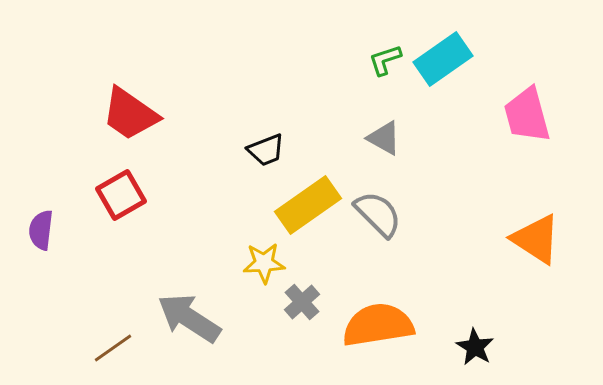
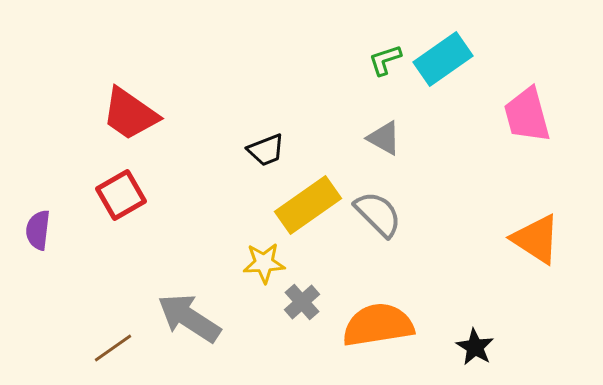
purple semicircle: moved 3 px left
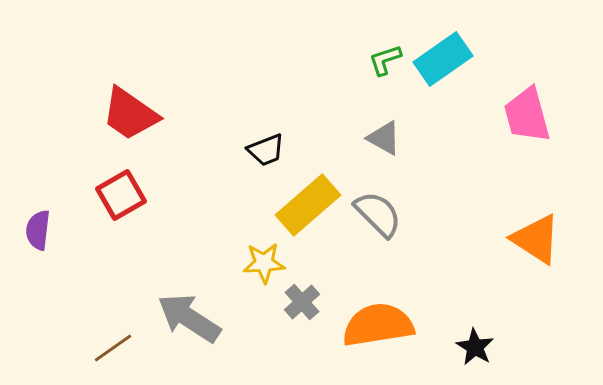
yellow rectangle: rotated 6 degrees counterclockwise
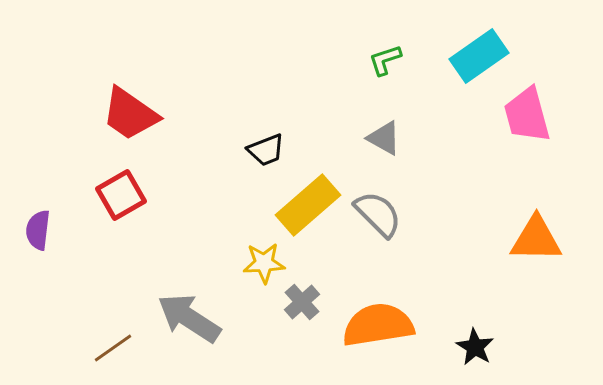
cyan rectangle: moved 36 px right, 3 px up
orange triangle: rotated 32 degrees counterclockwise
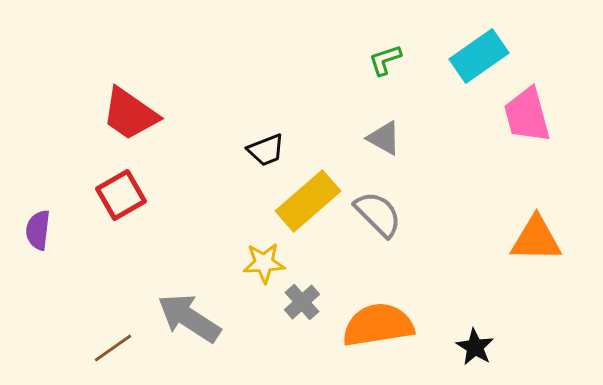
yellow rectangle: moved 4 px up
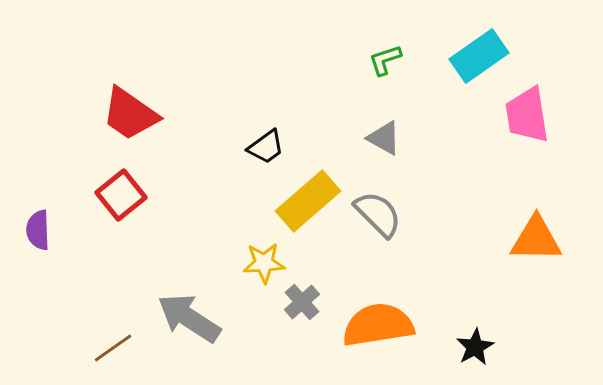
pink trapezoid: rotated 6 degrees clockwise
black trapezoid: moved 3 px up; rotated 15 degrees counterclockwise
red square: rotated 9 degrees counterclockwise
purple semicircle: rotated 9 degrees counterclockwise
black star: rotated 12 degrees clockwise
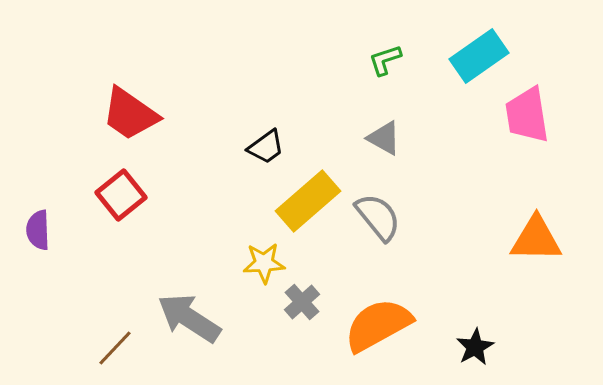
gray semicircle: moved 3 px down; rotated 6 degrees clockwise
orange semicircle: rotated 20 degrees counterclockwise
brown line: moved 2 px right; rotated 12 degrees counterclockwise
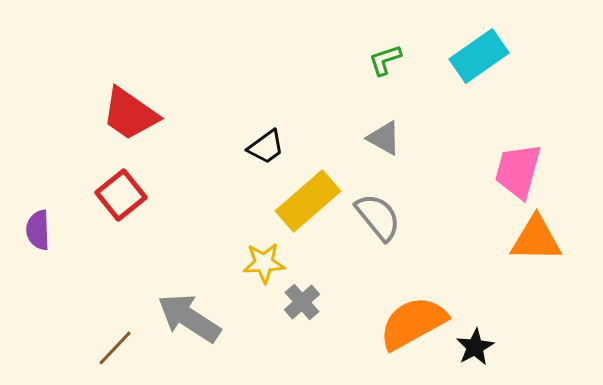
pink trapezoid: moved 9 px left, 56 px down; rotated 24 degrees clockwise
orange semicircle: moved 35 px right, 2 px up
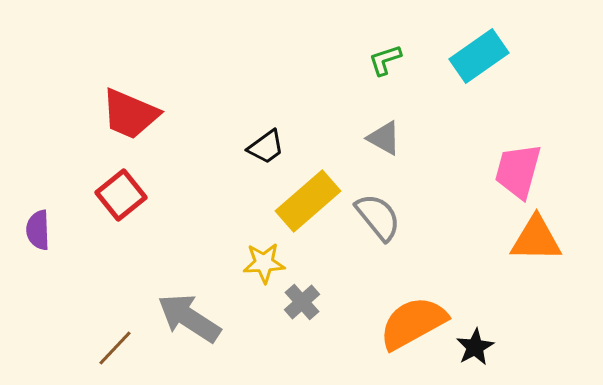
red trapezoid: rotated 12 degrees counterclockwise
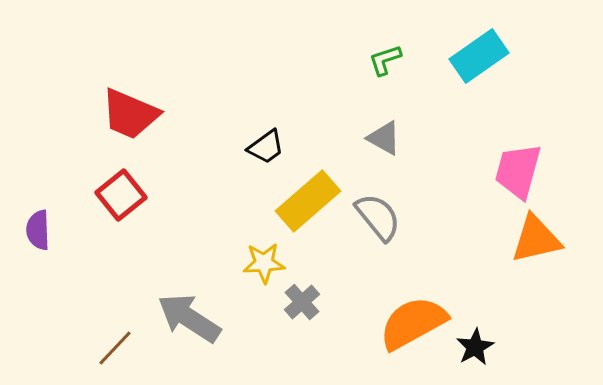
orange triangle: rotated 14 degrees counterclockwise
